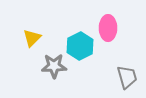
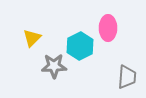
gray trapezoid: rotated 20 degrees clockwise
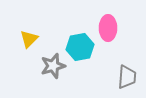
yellow triangle: moved 3 px left, 1 px down
cyan hexagon: moved 1 px down; rotated 16 degrees clockwise
gray star: moved 1 px left; rotated 15 degrees counterclockwise
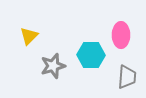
pink ellipse: moved 13 px right, 7 px down
yellow triangle: moved 3 px up
cyan hexagon: moved 11 px right, 8 px down; rotated 12 degrees clockwise
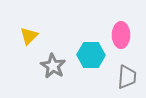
gray star: rotated 25 degrees counterclockwise
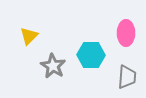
pink ellipse: moved 5 px right, 2 px up
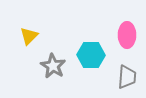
pink ellipse: moved 1 px right, 2 px down
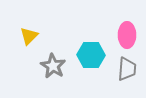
gray trapezoid: moved 8 px up
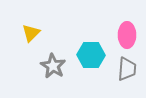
yellow triangle: moved 2 px right, 3 px up
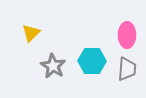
cyan hexagon: moved 1 px right, 6 px down
